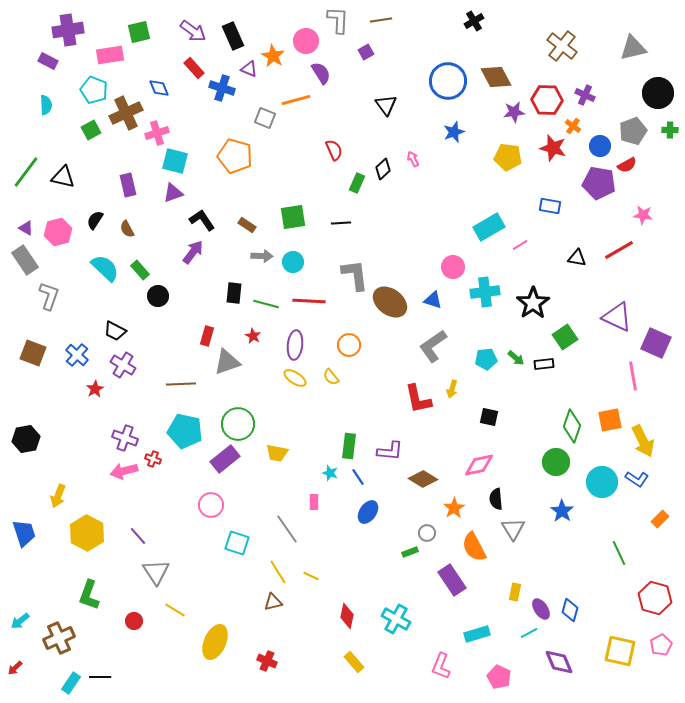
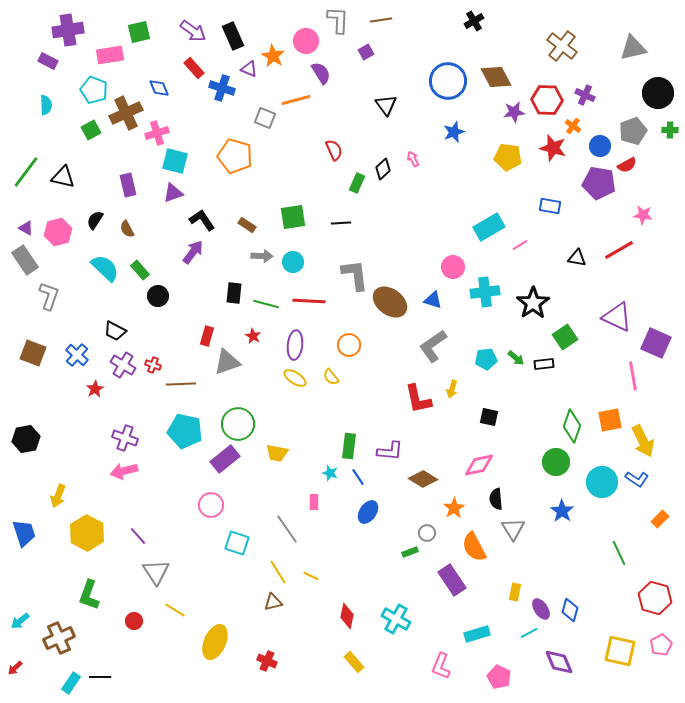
red cross at (153, 459): moved 94 px up
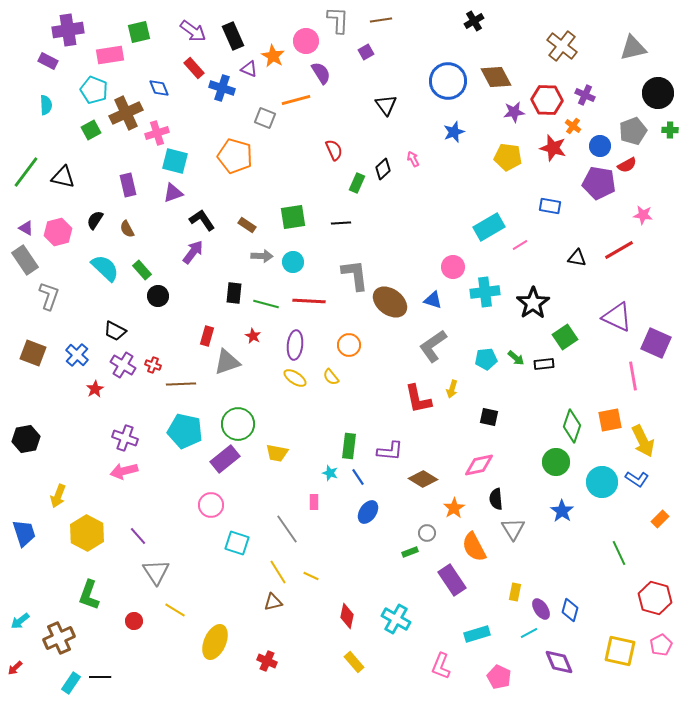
green rectangle at (140, 270): moved 2 px right
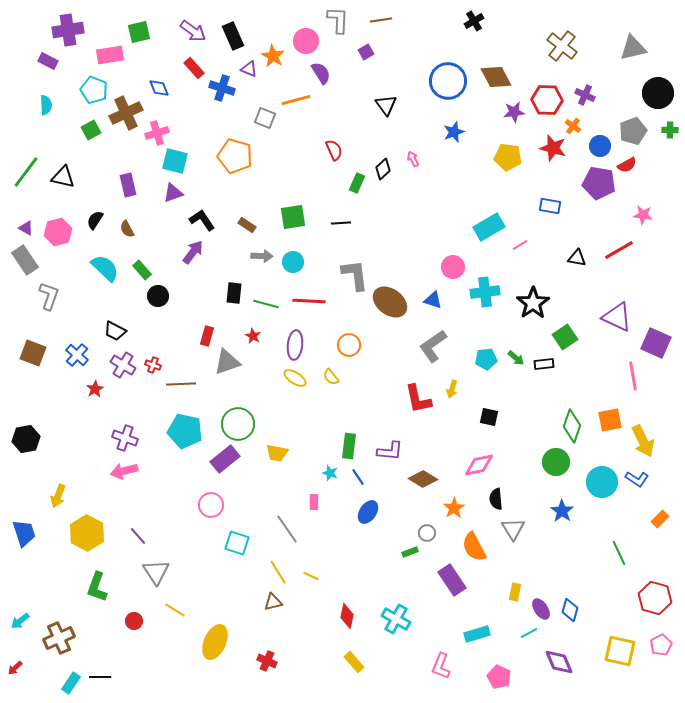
green L-shape at (89, 595): moved 8 px right, 8 px up
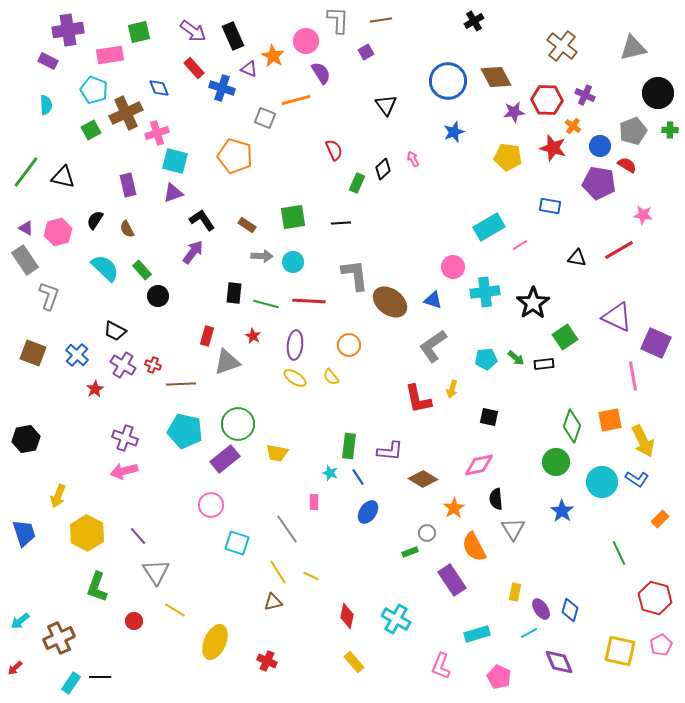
red semicircle at (627, 165): rotated 120 degrees counterclockwise
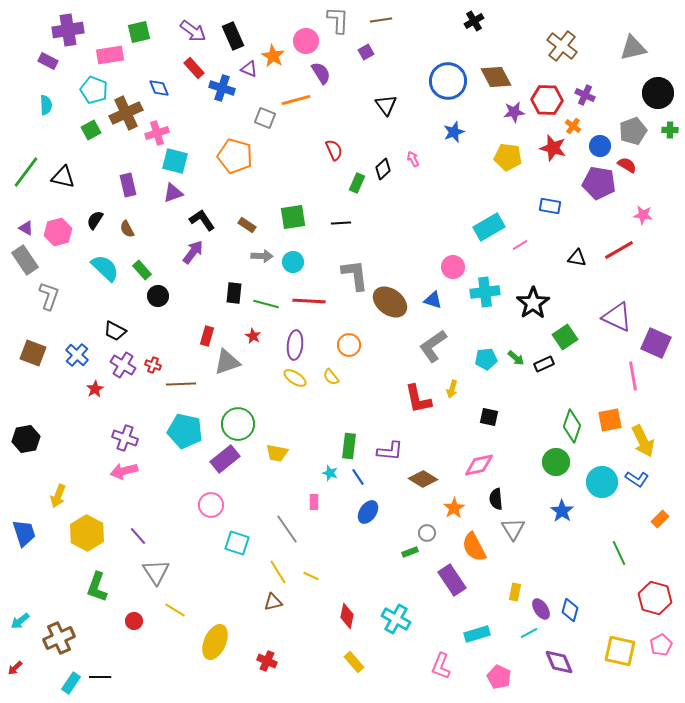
black rectangle at (544, 364): rotated 18 degrees counterclockwise
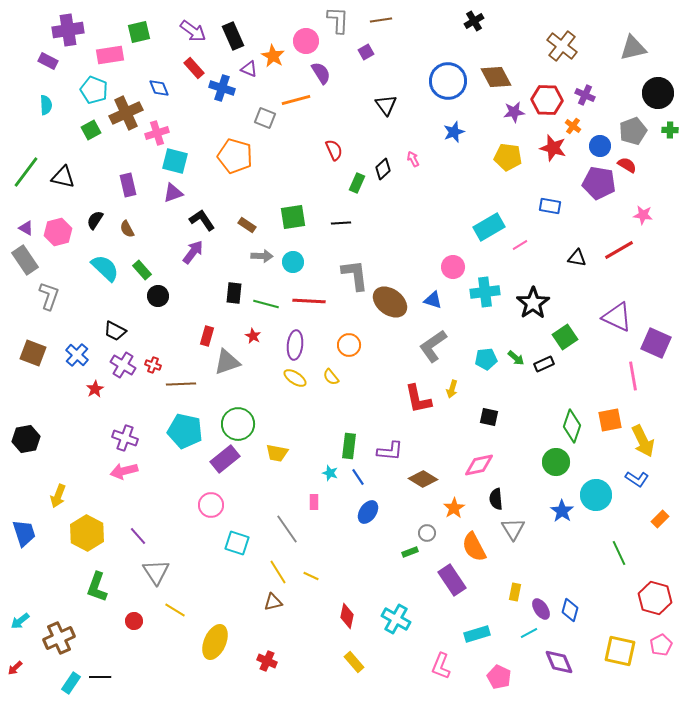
cyan circle at (602, 482): moved 6 px left, 13 px down
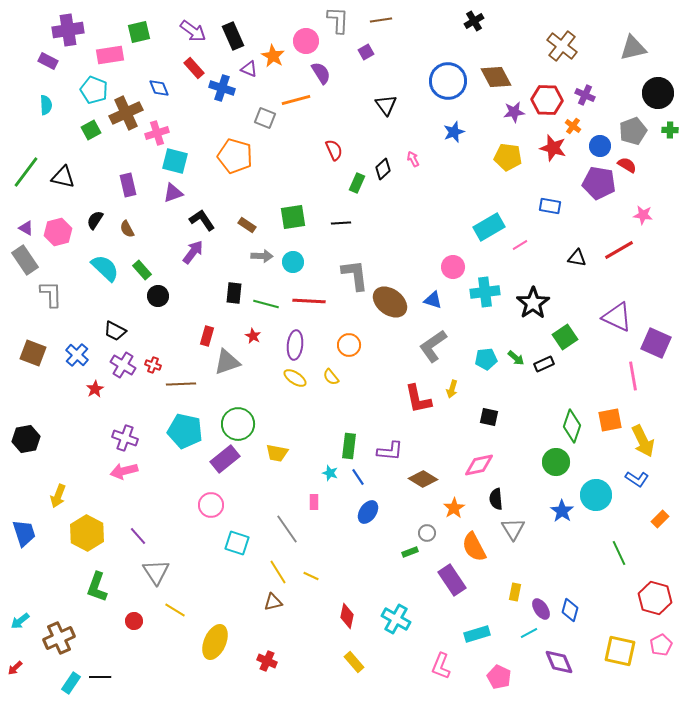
gray L-shape at (49, 296): moved 2 px right, 2 px up; rotated 20 degrees counterclockwise
